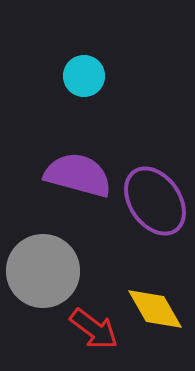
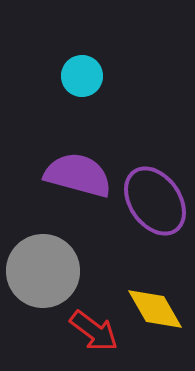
cyan circle: moved 2 px left
red arrow: moved 2 px down
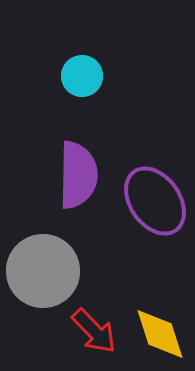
purple semicircle: rotated 76 degrees clockwise
yellow diamond: moved 5 px right, 25 px down; rotated 12 degrees clockwise
red arrow: rotated 9 degrees clockwise
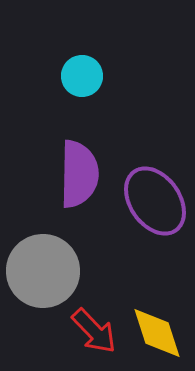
purple semicircle: moved 1 px right, 1 px up
yellow diamond: moved 3 px left, 1 px up
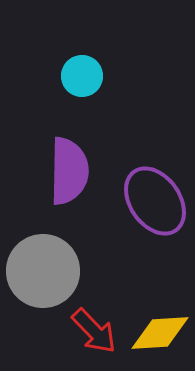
purple semicircle: moved 10 px left, 3 px up
yellow diamond: moved 3 px right; rotated 76 degrees counterclockwise
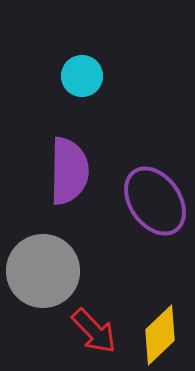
yellow diamond: moved 2 px down; rotated 40 degrees counterclockwise
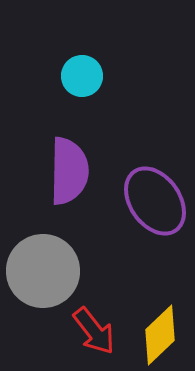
red arrow: rotated 6 degrees clockwise
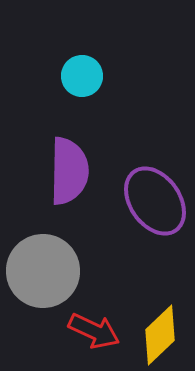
red arrow: rotated 27 degrees counterclockwise
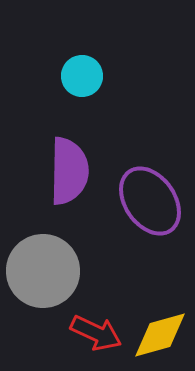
purple ellipse: moved 5 px left
red arrow: moved 2 px right, 2 px down
yellow diamond: rotated 28 degrees clockwise
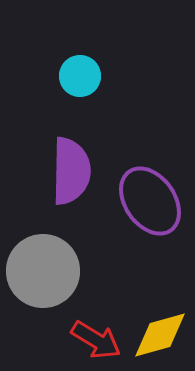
cyan circle: moved 2 px left
purple semicircle: moved 2 px right
red arrow: moved 7 px down; rotated 6 degrees clockwise
